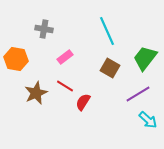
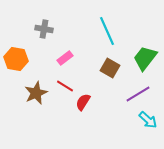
pink rectangle: moved 1 px down
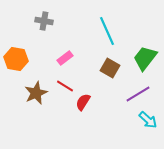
gray cross: moved 8 px up
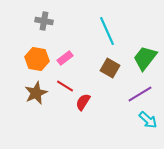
orange hexagon: moved 21 px right
purple line: moved 2 px right
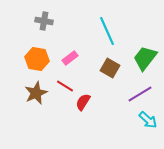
pink rectangle: moved 5 px right
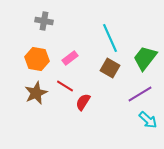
cyan line: moved 3 px right, 7 px down
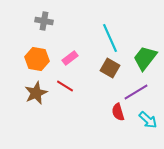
purple line: moved 4 px left, 2 px up
red semicircle: moved 35 px right, 10 px down; rotated 48 degrees counterclockwise
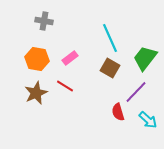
purple line: rotated 15 degrees counterclockwise
